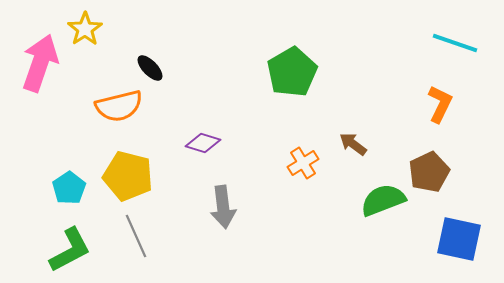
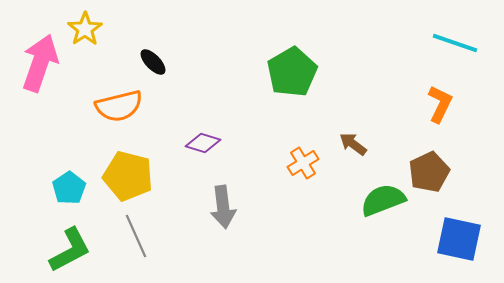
black ellipse: moved 3 px right, 6 px up
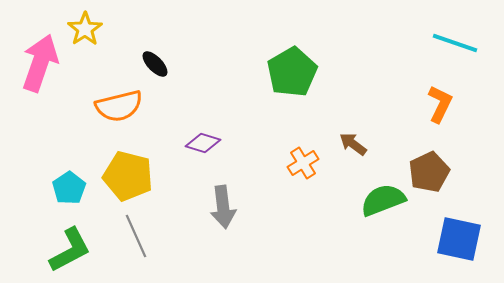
black ellipse: moved 2 px right, 2 px down
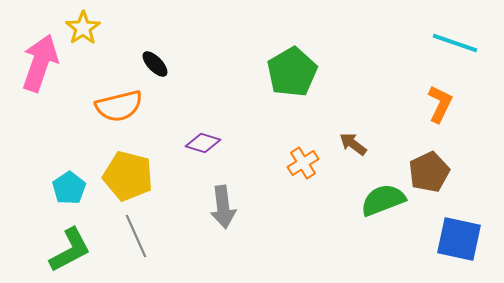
yellow star: moved 2 px left, 1 px up
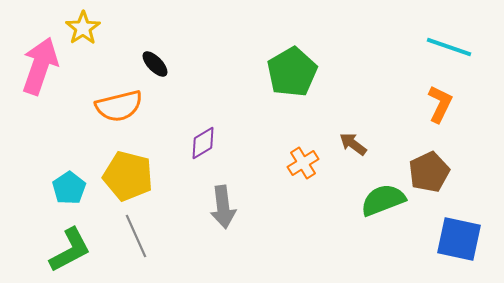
cyan line: moved 6 px left, 4 px down
pink arrow: moved 3 px down
purple diamond: rotated 48 degrees counterclockwise
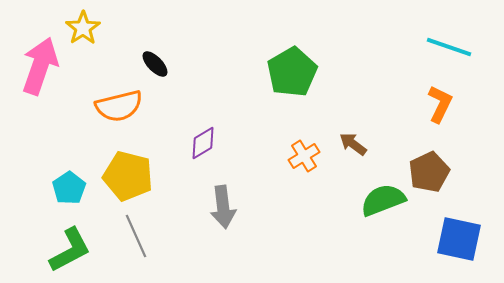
orange cross: moved 1 px right, 7 px up
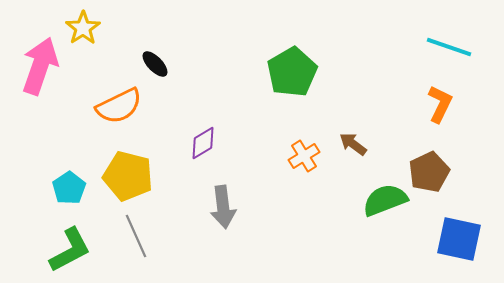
orange semicircle: rotated 12 degrees counterclockwise
green semicircle: moved 2 px right
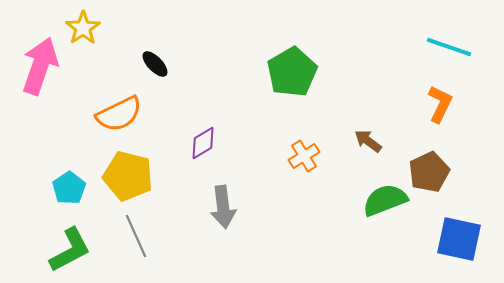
orange semicircle: moved 8 px down
brown arrow: moved 15 px right, 3 px up
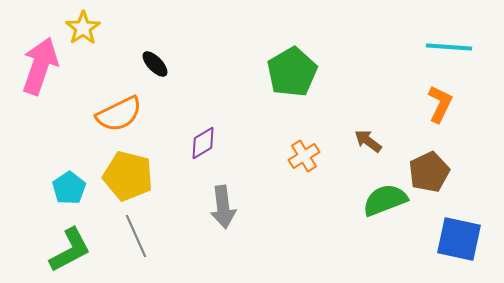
cyan line: rotated 15 degrees counterclockwise
